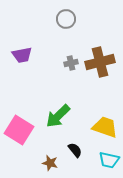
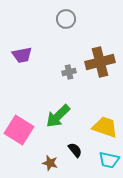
gray cross: moved 2 px left, 9 px down
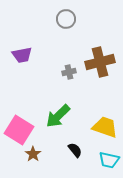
brown star: moved 17 px left, 9 px up; rotated 21 degrees clockwise
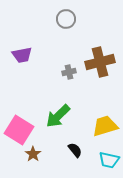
yellow trapezoid: moved 1 px up; rotated 36 degrees counterclockwise
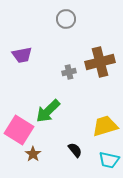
green arrow: moved 10 px left, 5 px up
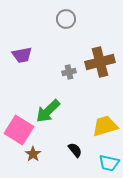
cyan trapezoid: moved 3 px down
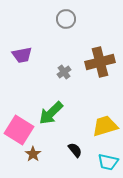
gray cross: moved 5 px left; rotated 24 degrees counterclockwise
green arrow: moved 3 px right, 2 px down
cyan trapezoid: moved 1 px left, 1 px up
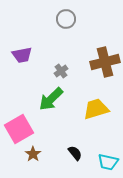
brown cross: moved 5 px right
gray cross: moved 3 px left, 1 px up
green arrow: moved 14 px up
yellow trapezoid: moved 9 px left, 17 px up
pink square: moved 1 px up; rotated 28 degrees clockwise
black semicircle: moved 3 px down
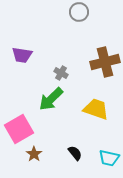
gray circle: moved 13 px right, 7 px up
purple trapezoid: rotated 20 degrees clockwise
gray cross: moved 2 px down; rotated 24 degrees counterclockwise
yellow trapezoid: rotated 36 degrees clockwise
brown star: moved 1 px right
cyan trapezoid: moved 1 px right, 4 px up
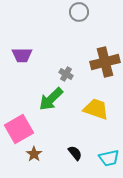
purple trapezoid: rotated 10 degrees counterclockwise
gray cross: moved 5 px right, 1 px down
cyan trapezoid: rotated 25 degrees counterclockwise
